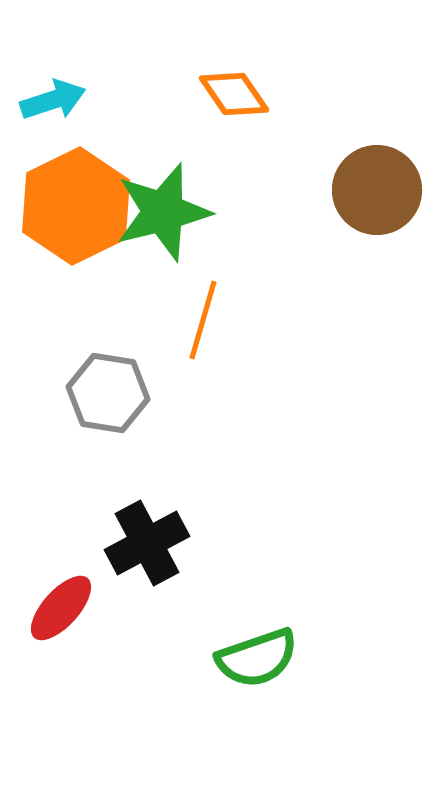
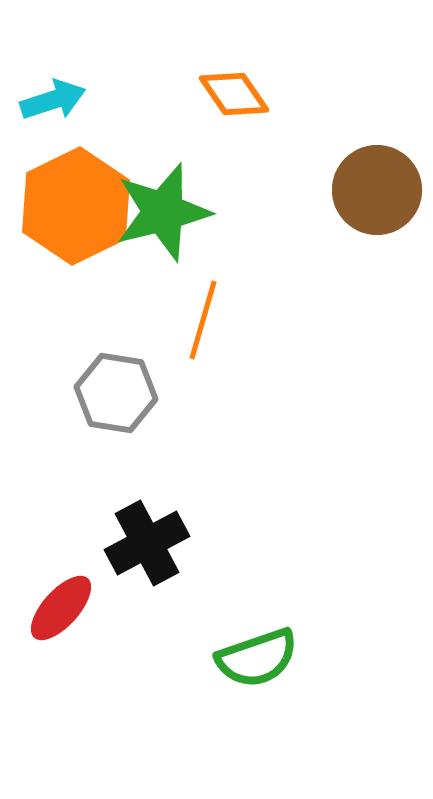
gray hexagon: moved 8 px right
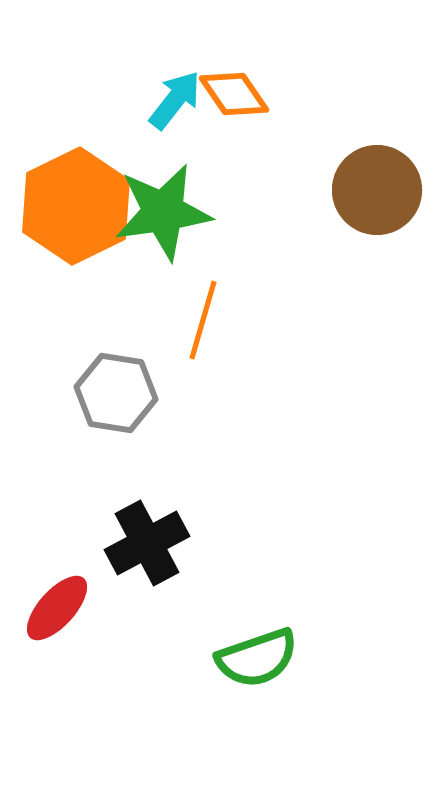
cyan arrow: moved 122 px right; rotated 34 degrees counterclockwise
green star: rotated 6 degrees clockwise
red ellipse: moved 4 px left
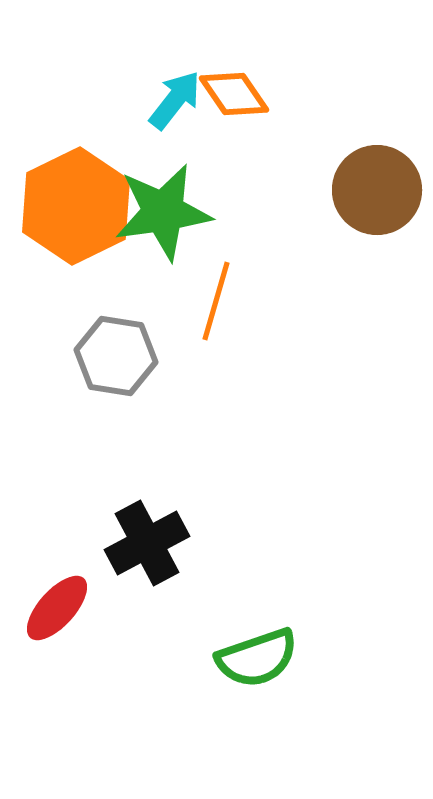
orange line: moved 13 px right, 19 px up
gray hexagon: moved 37 px up
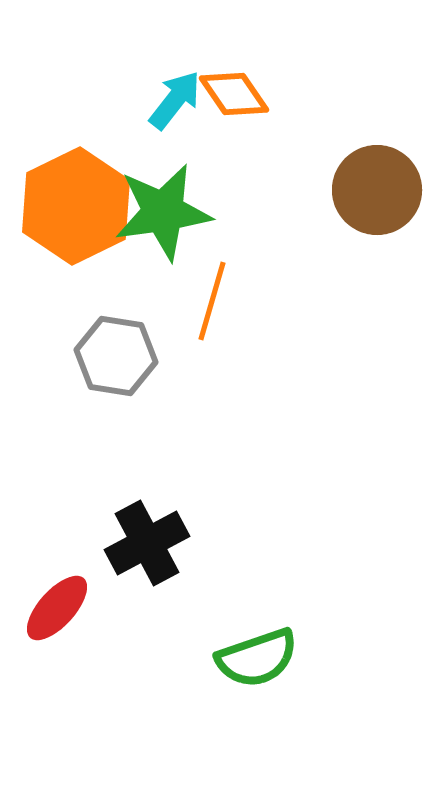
orange line: moved 4 px left
